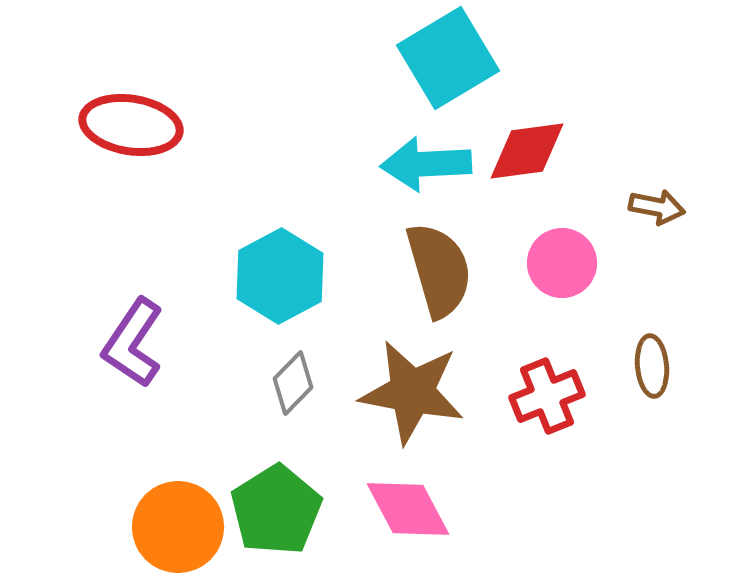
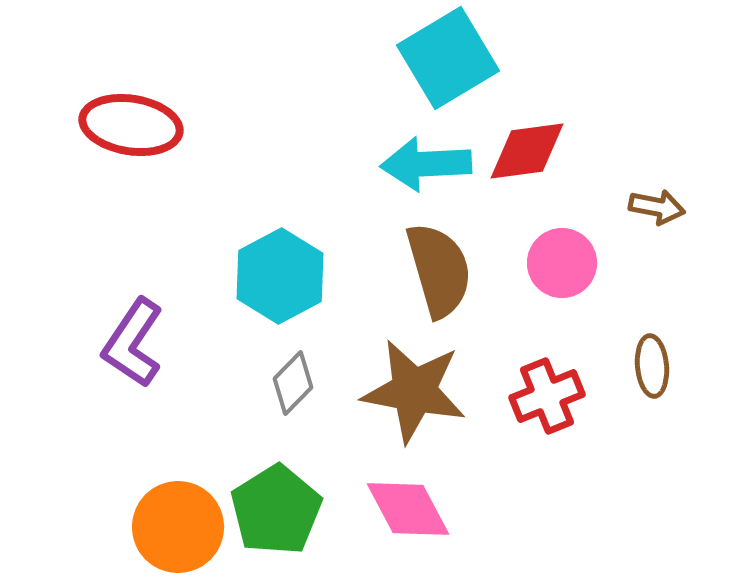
brown star: moved 2 px right, 1 px up
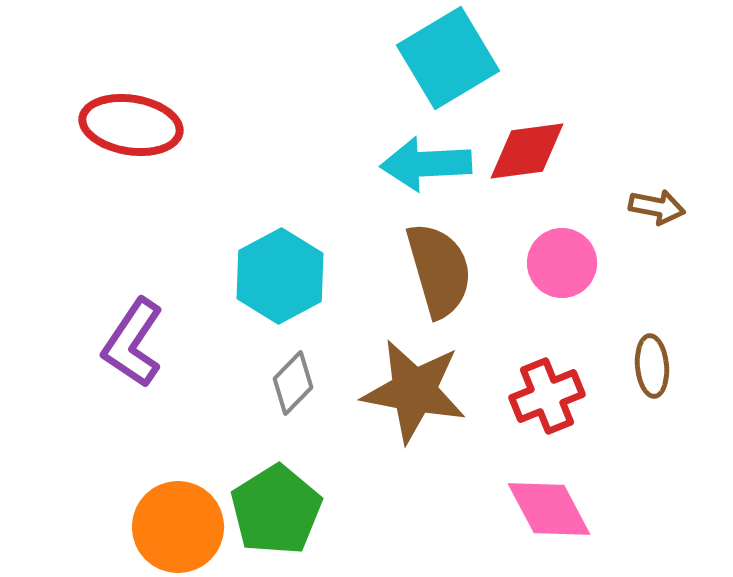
pink diamond: moved 141 px right
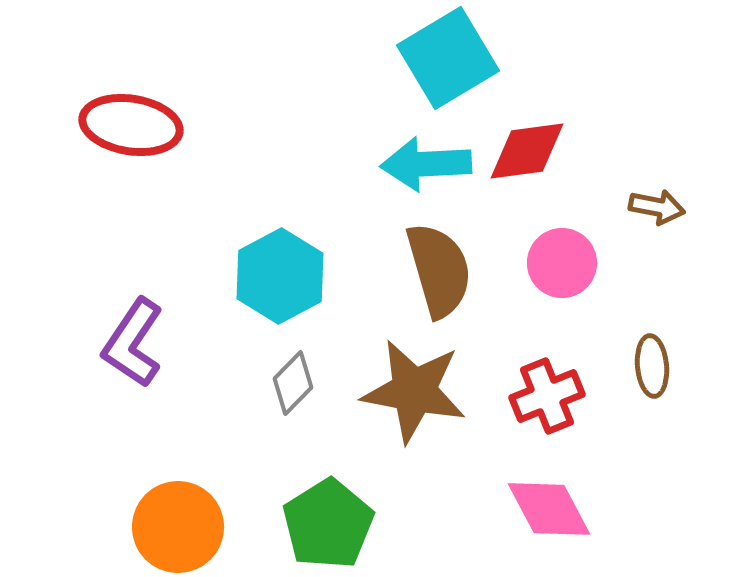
green pentagon: moved 52 px right, 14 px down
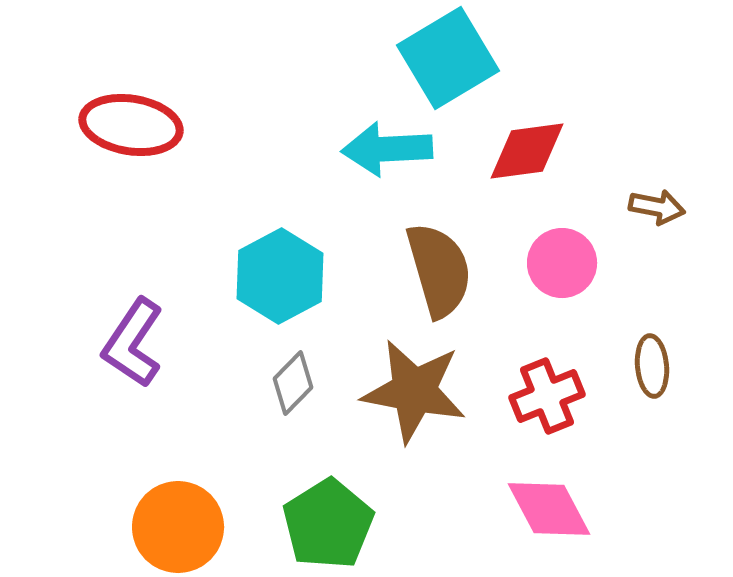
cyan arrow: moved 39 px left, 15 px up
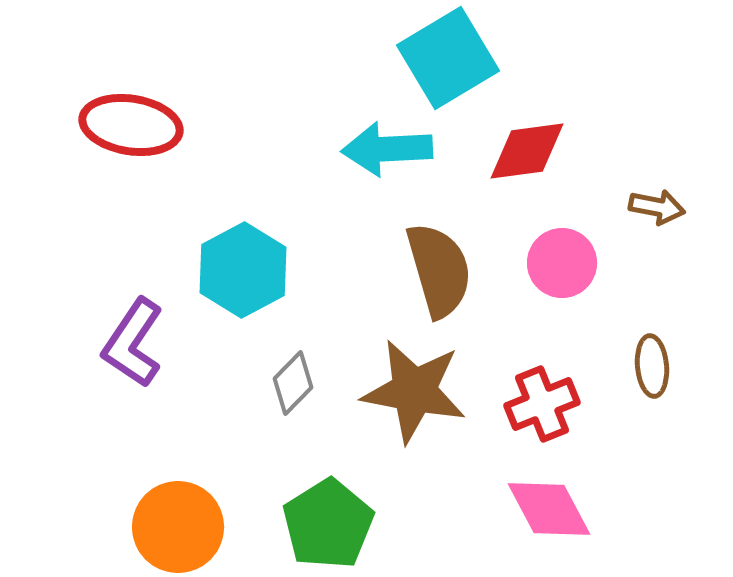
cyan hexagon: moved 37 px left, 6 px up
red cross: moved 5 px left, 8 px down
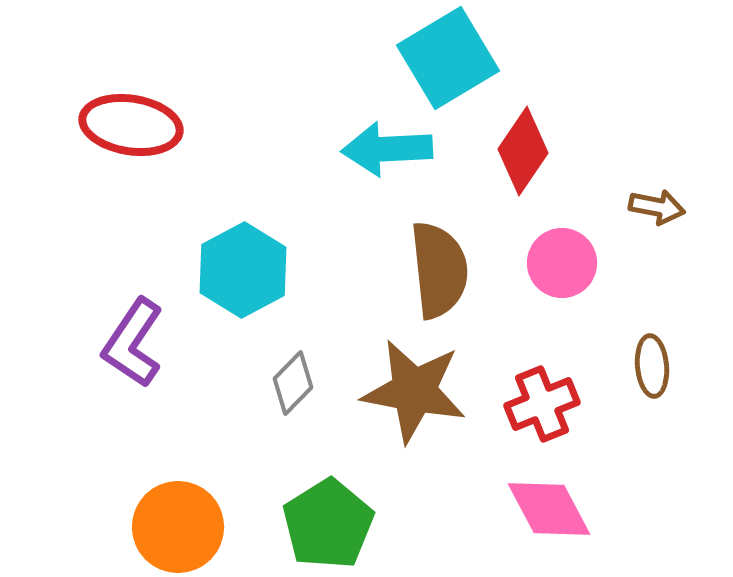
red diamond: moved 4 px left; rotated 48 degrees counterclockwise
brown semicircle: rotated 10 degrees clockwise
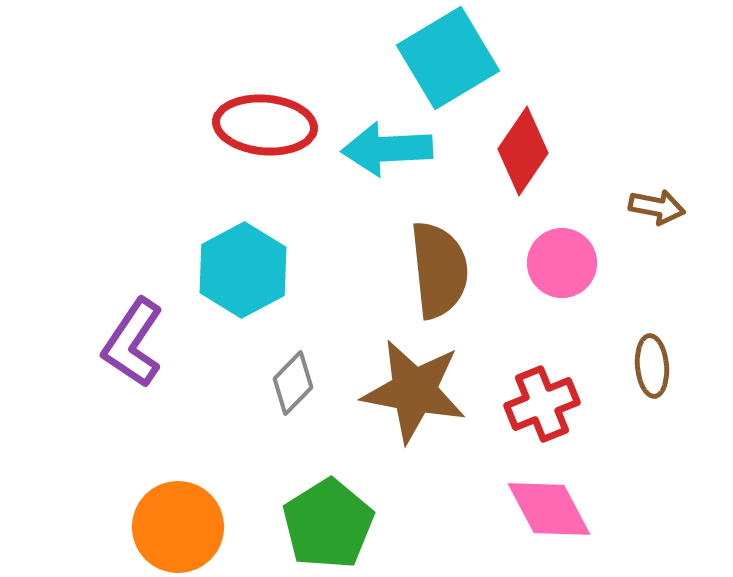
red ellipse: moved 134 px right; rotated 4 degrees counterclockwise
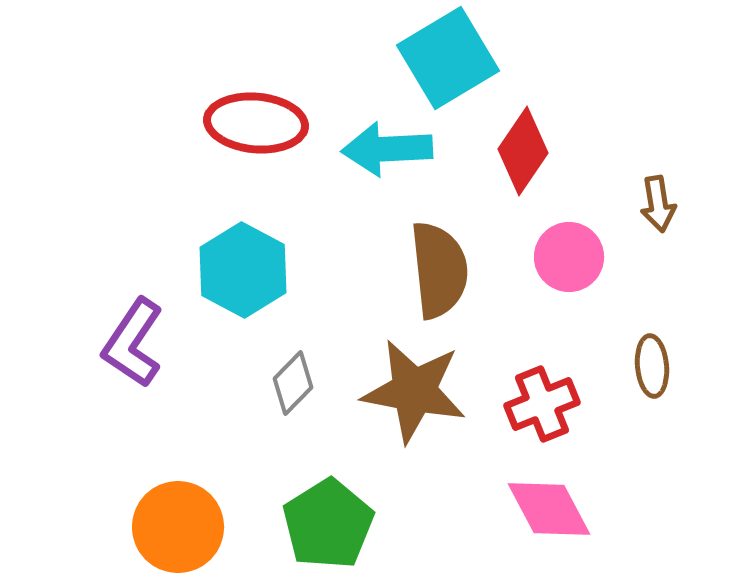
red ellipse: moved 9 px left, 2 px up
brown arrow: moved 1 px right, 3 px up; rotated 70 degrees clockwise
pink circle: moved 7 px right, 6 px up
cyan hexagon: rotated 4 degrees counterclockwise
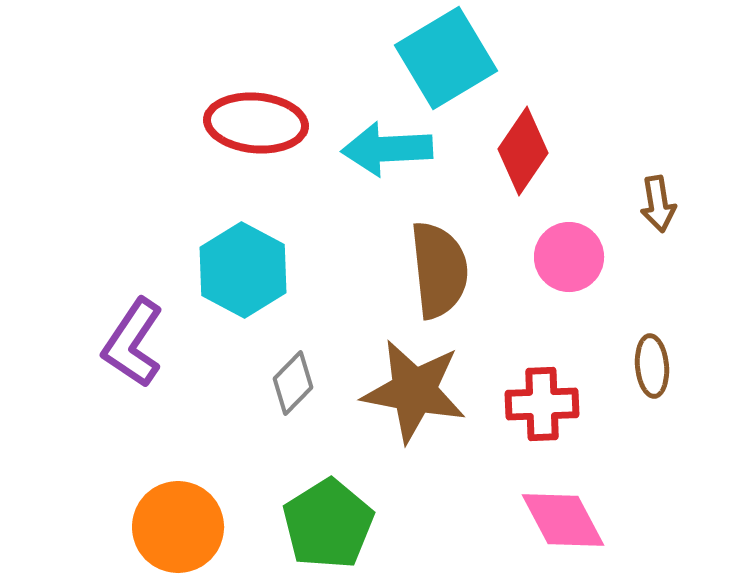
cyan square: moved 2 px left
red cross: rotated 20 degrees clockwise
pink diamond: moved 14 px right, 11 px down
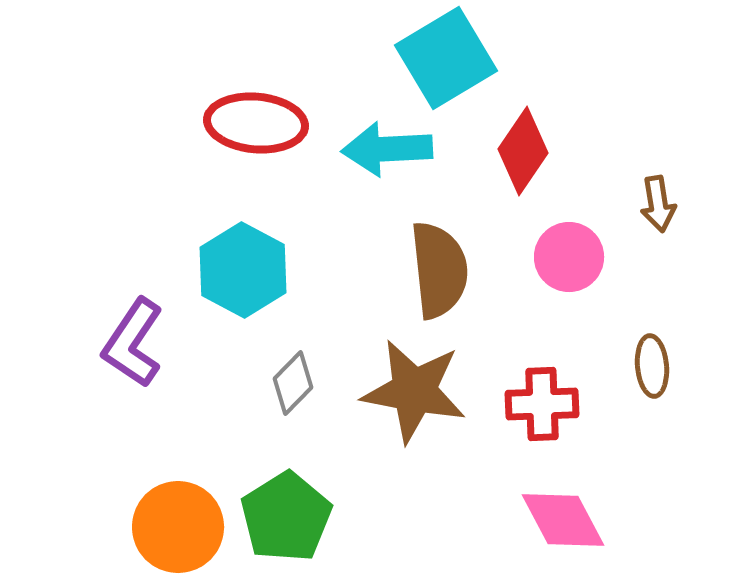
green pentagon: moved 42 px left, 7 px up
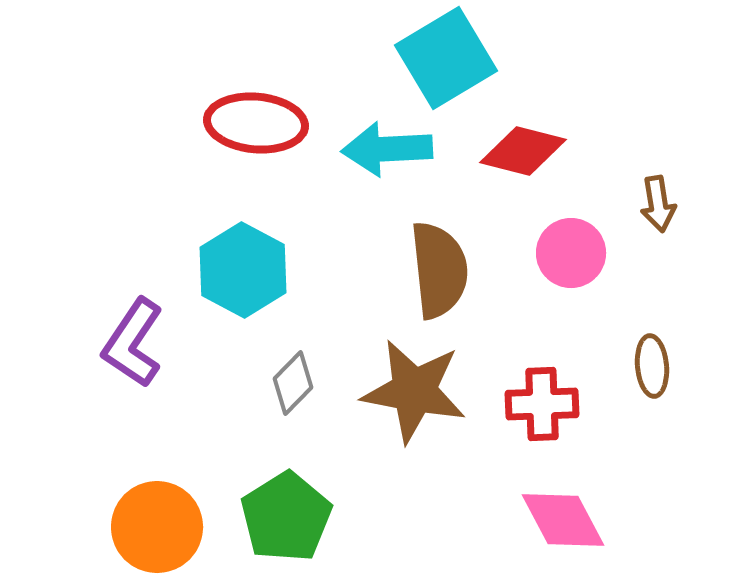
red diamond: rotated 70 degrees clockwise
pink circle: moved 2 px right, 4 px up
orange circle: moved 21 px left
